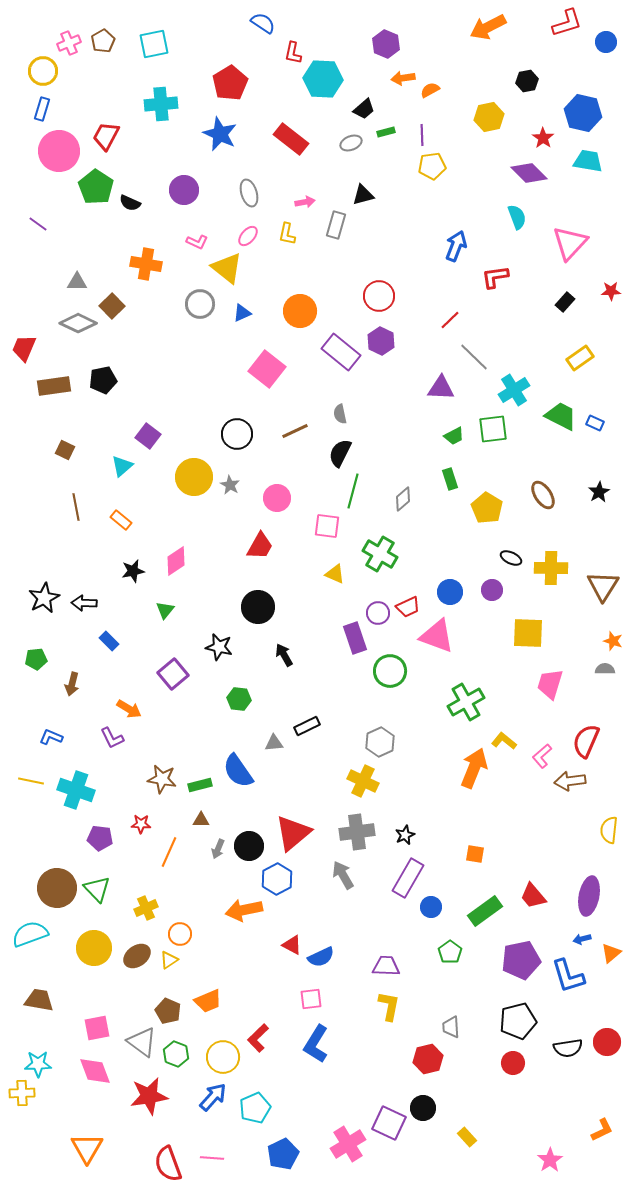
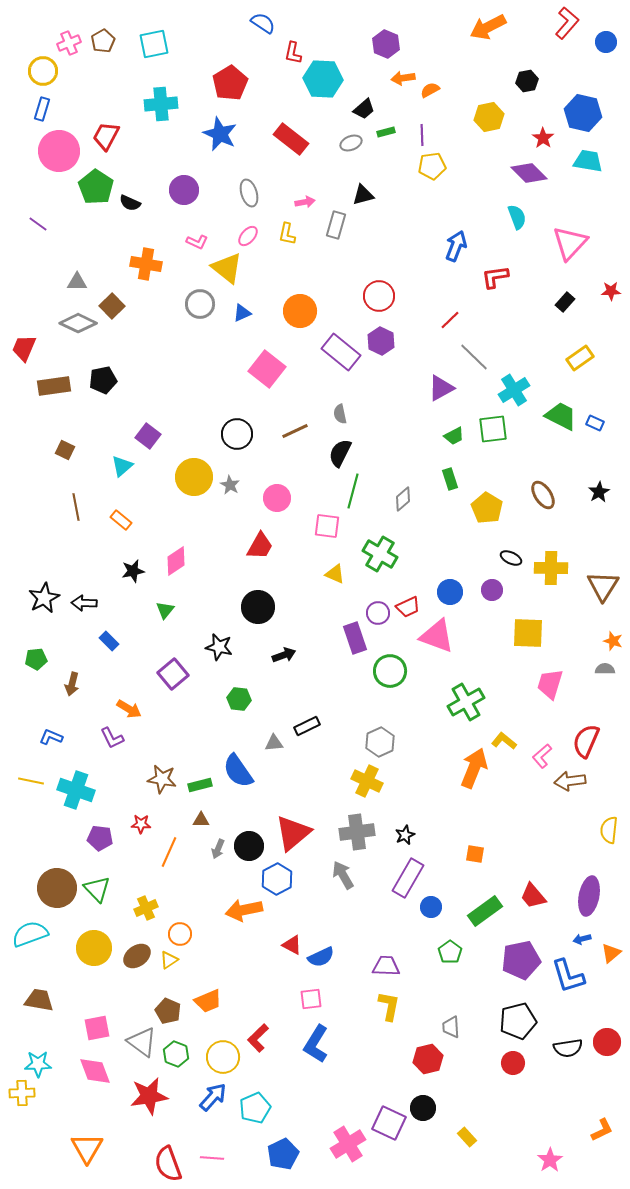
red L-shape at (567, 23): rotated 32 degrees counterclockwise
purple triangle at (441, 388): rotated 32 degrees counterclockwise
black arrow at (284, 655): rotated 100 degrees clockwise
yellow cross at (363, 781): moved 4 px right
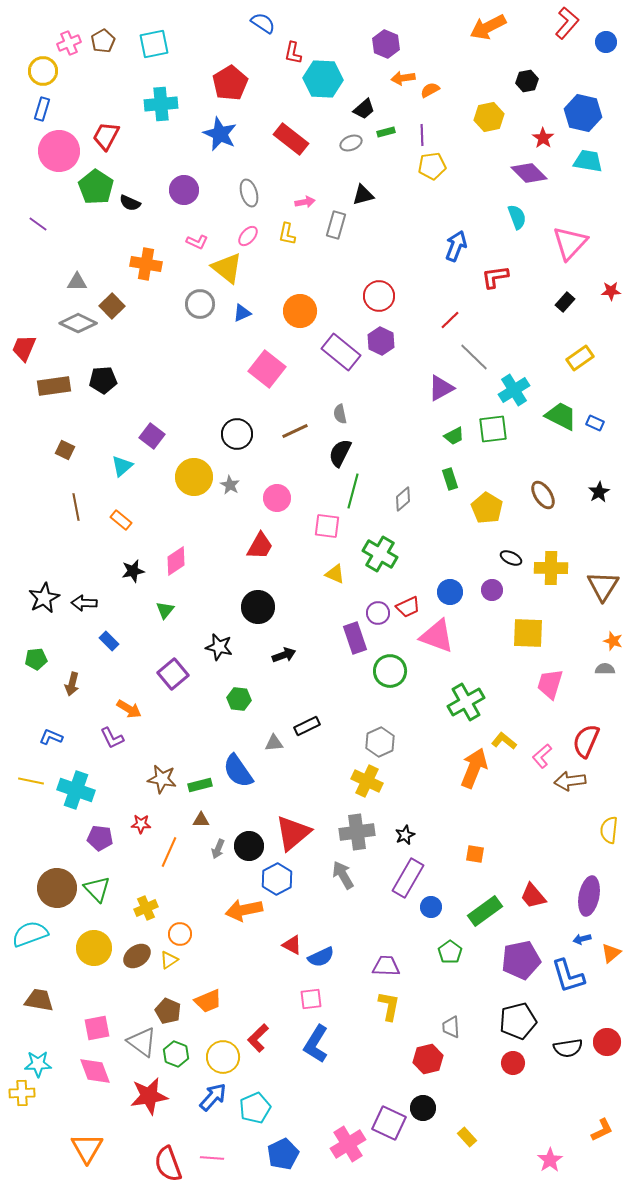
black pentagon at (103, 380): rotated 8 degrees clockwise
purple square at (148, 436): moved 4 px right
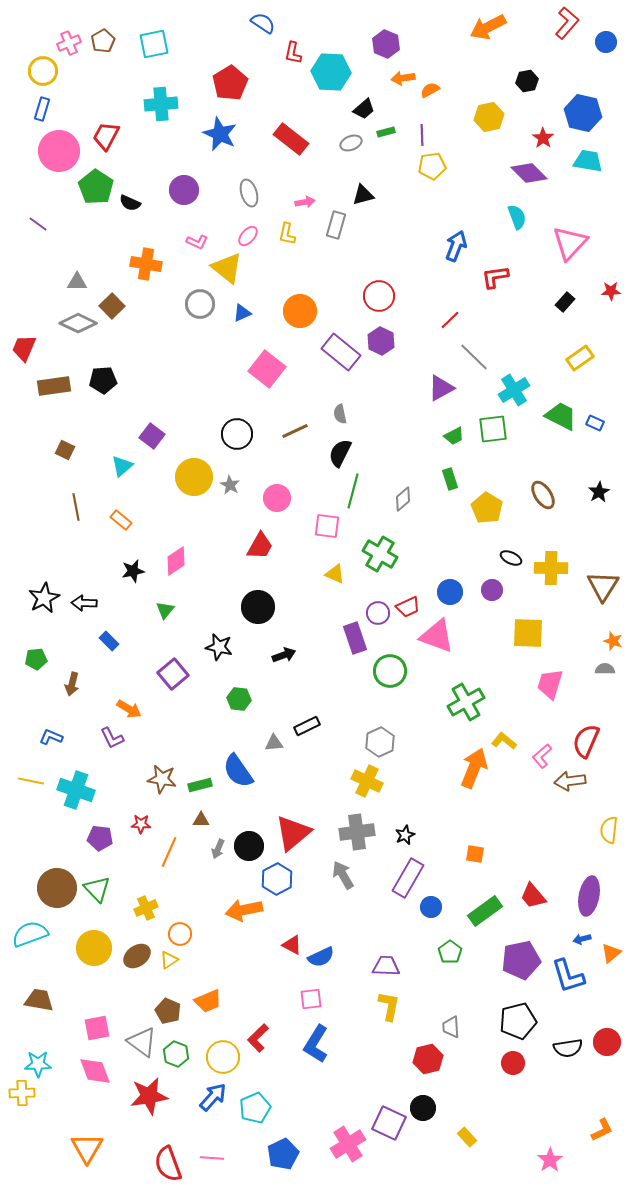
cyan hexagon at (323, 79): moved 8 px right, 7 px up
